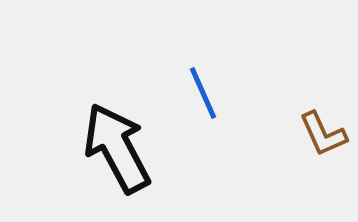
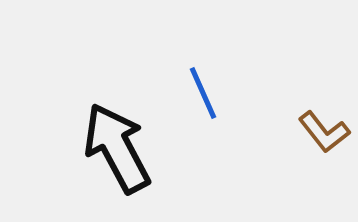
brown L-shape: moved 1 px right, 2 px up; rotated 14 degrees counterclockwise
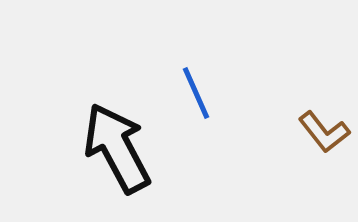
blue line: moved 7 px left
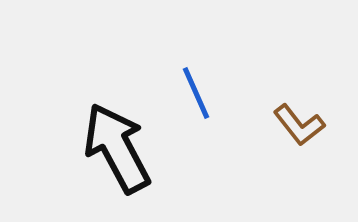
brown L-shape: moved 25 px left, 7 px up
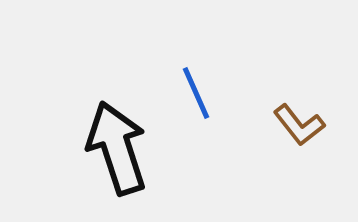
black arrow: rotated 10 degrees clockwise
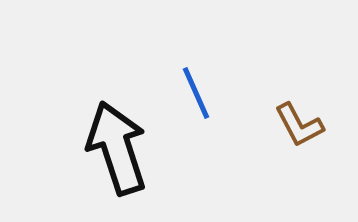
brown L-shape: rotated 10 degrees clockwise
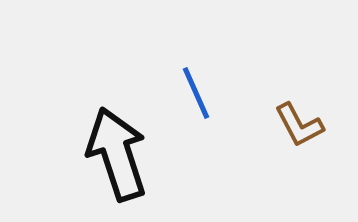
black arrow: moved 6 px down
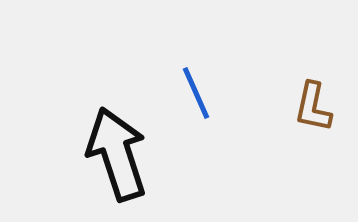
brown L-shape: moved 14 px right, 18 px up; rotated 40 degrees clockwise
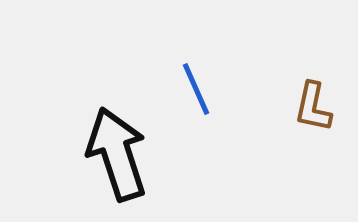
blue line: moved 4 px up
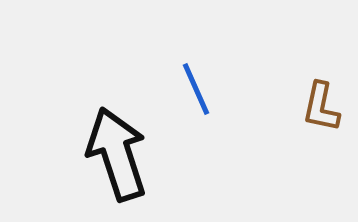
brown L-shape: moved 8 px right
